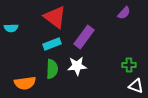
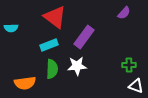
cyan rectangle: moved 3 px left, 1 px down
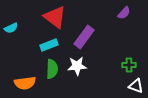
cyan semicircle: rotated 24 degrees counterclockwise
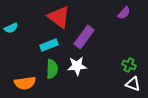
red triangle: moved 4 px right
green cross: rotated 24 degrees clockwise
white triangle: moved 3 px left, 2 px up
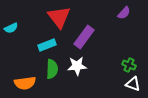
red triangle: rotated 15 degrees clockwise
cyan rectangle: moved 2 px left
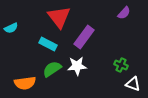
cyan rectangle: moved 1 px right, 1 px up; rotated 48 degrees clockwise
green cross: moved 8 px left
green semicircle: rotated 126 degrees counterclockwise
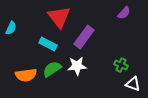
cyan semicircle: rotated 40 degrees counterclockwise
orange semicircle: moved 1 px right, 8 px up
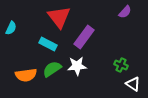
purple semicircle: moved 1 px right, 1 px up
white triangle: rotated 14 degrees clockwise
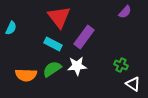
cyan rectangle: moved 5 px right
orange semicircle: rotated 10 degrees clockwise
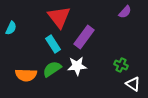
cyan rectangle: rotated 30 degrees clockwise
